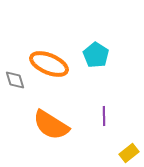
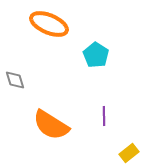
orange ellipse: moved 40 px up
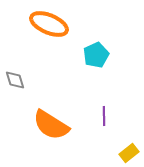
cyan pentagon: rotated 15 degrees clockwise
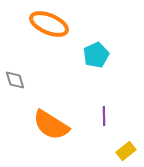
yellow rectangle: moved 3 px left, 2 px up
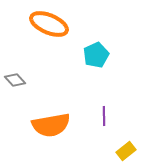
gray diamond: rotated 25 degrees counterclockwise
orange semicircle: rotated 42 degrees counterclockwise
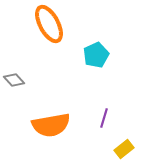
orange ellipse: rotated 39 degrees clockwise
gray diamond: moved 1 px left
purple line: moved 2 px down; rotated 18 degrees clockwise
yellow rectangle: moved 2 px left, 2 px up
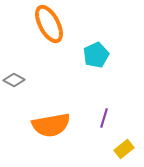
gray diamond: rotated 20 degrees counterclockwise
